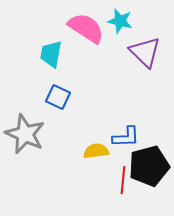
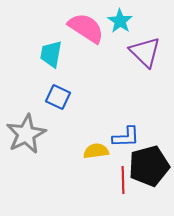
cyan star: rotated 20 degrees clockwise
gray star: moved 1 px right; rotated 21 degrees clockwise
red line: rotated 8 degrees counterclockwise
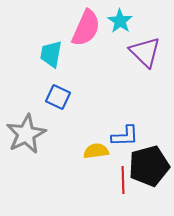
pink semicircle: rotated 81 degrees clockwise
blue L-shape: moved 1 px left, 1 px up
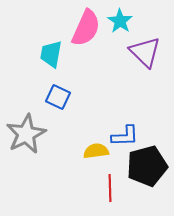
black pentagon: moved 2 px left
red line: moved 13 px left, 8 px down
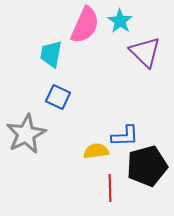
pink semicircle: moved 1 px left, 3 px up
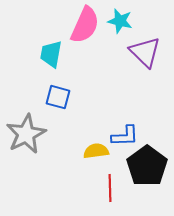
cyan star: rotated 20 degrees counterclockwise
blue square: rotated 10 degrees counterclockwise
black pentagon: rotated 21 degrees counterclockwise
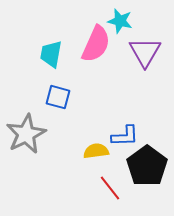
pink semicircle: moved 11 px right, 19 px down
purple triangle: rotated 16 degrees clockwise
red line: rotated 36 degrees counterclockwise
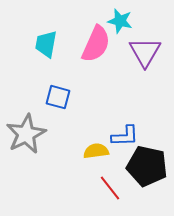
cyan trapezoid: moved 5 px left, 10 px up
black pentagon: rotated 24 degrees counterclockwise
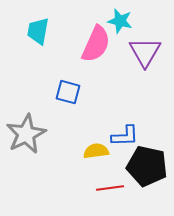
cyan trapezoid: moved 8 px left, 13 px up
blue square: moved 10 px right, 5 px up
red line: rotated 60 degrees counterclockwise
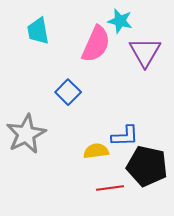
cyan trapezoid: rotated 20 degrees counterclockwise
blue square: rotated 30 degrees clockwise
